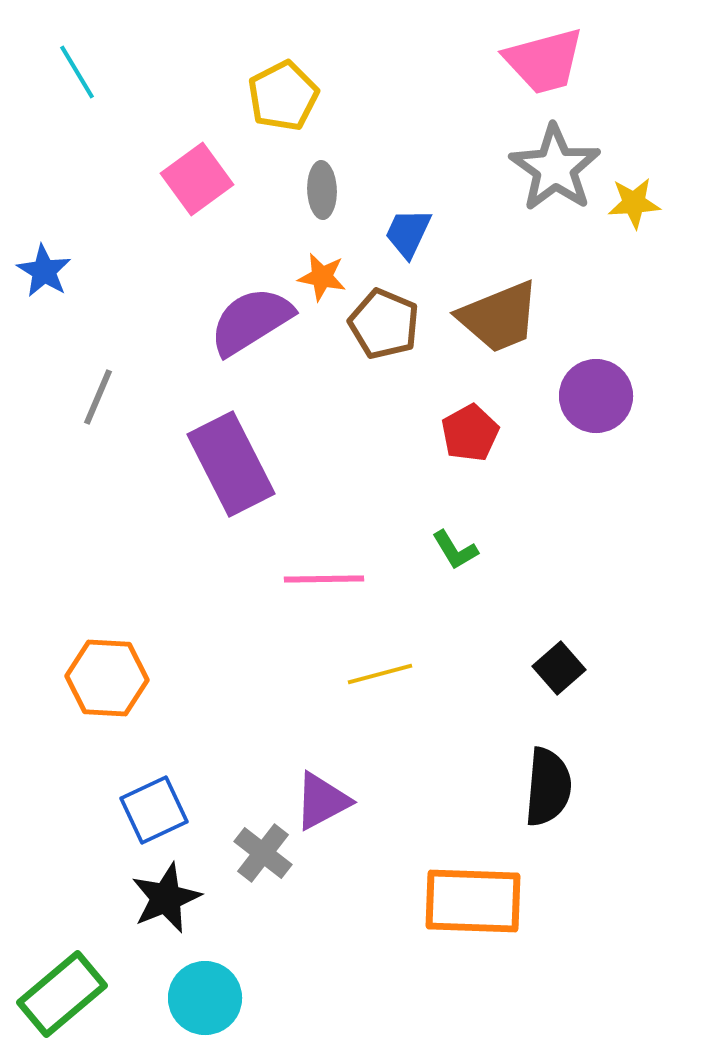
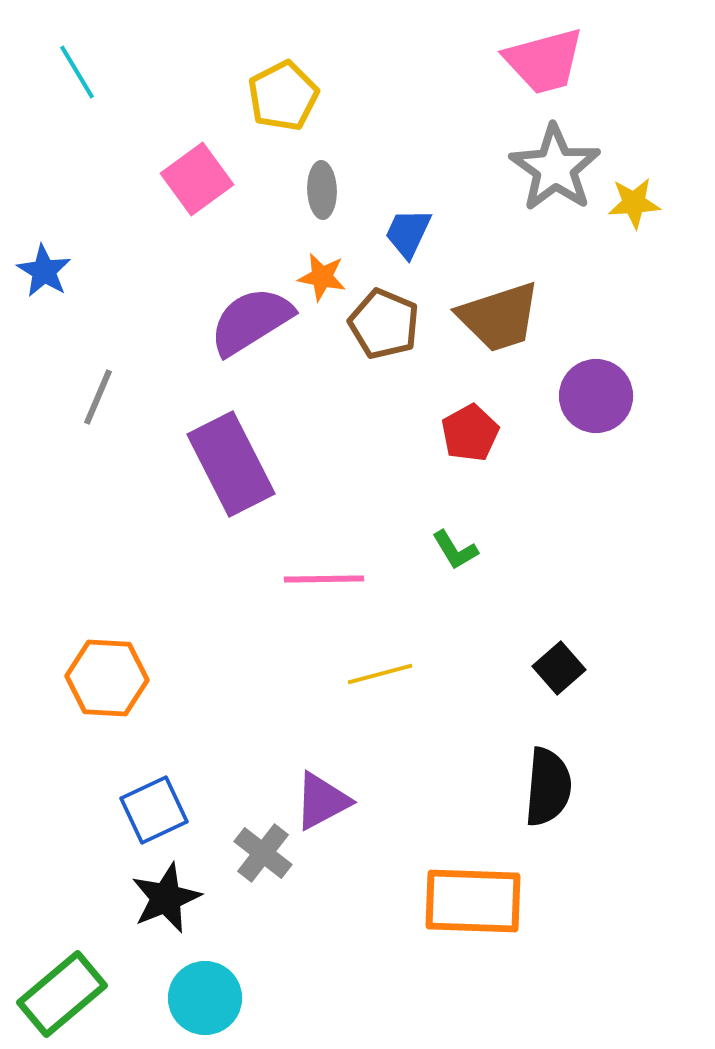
brown trapezoid: rotated 4 degrees clockwise
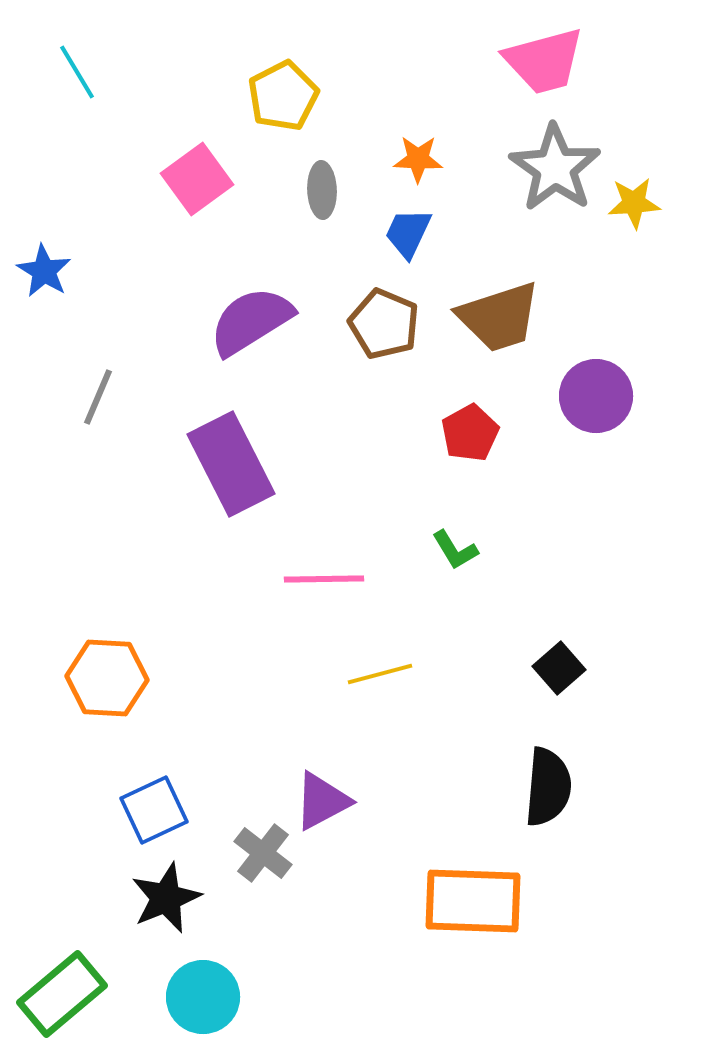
orange star: moved 96 px right, 118 px up; rotated 9 degrees counterclockwise
cyan circle: moved 2 px left, 1 px up
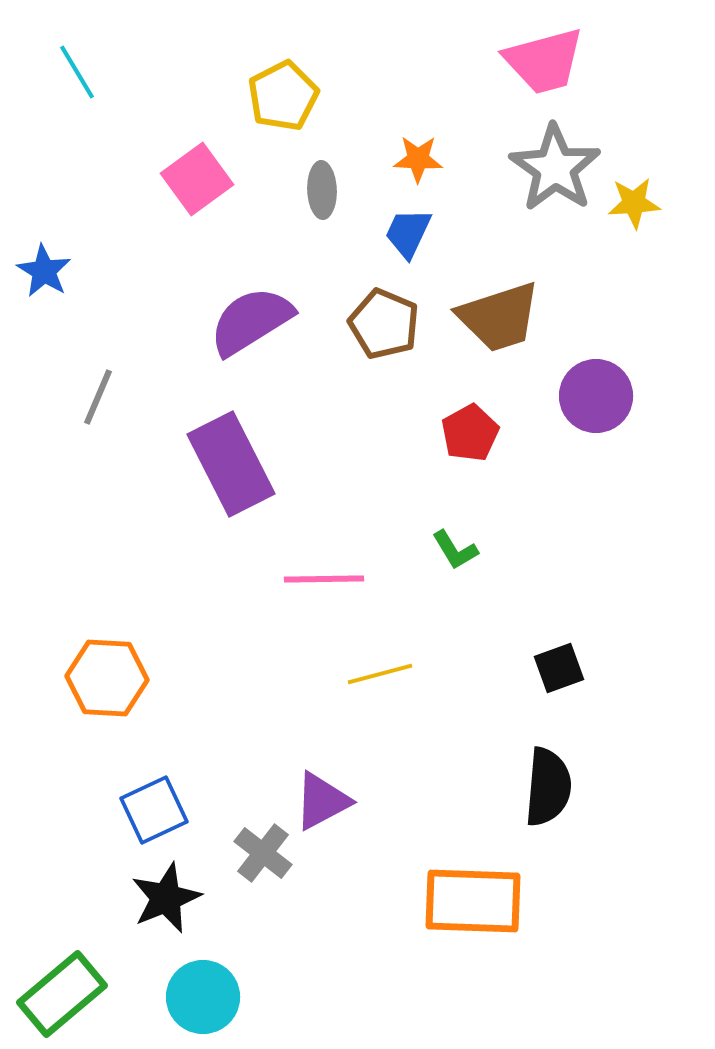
black square: rotated 21 degrees clockwise
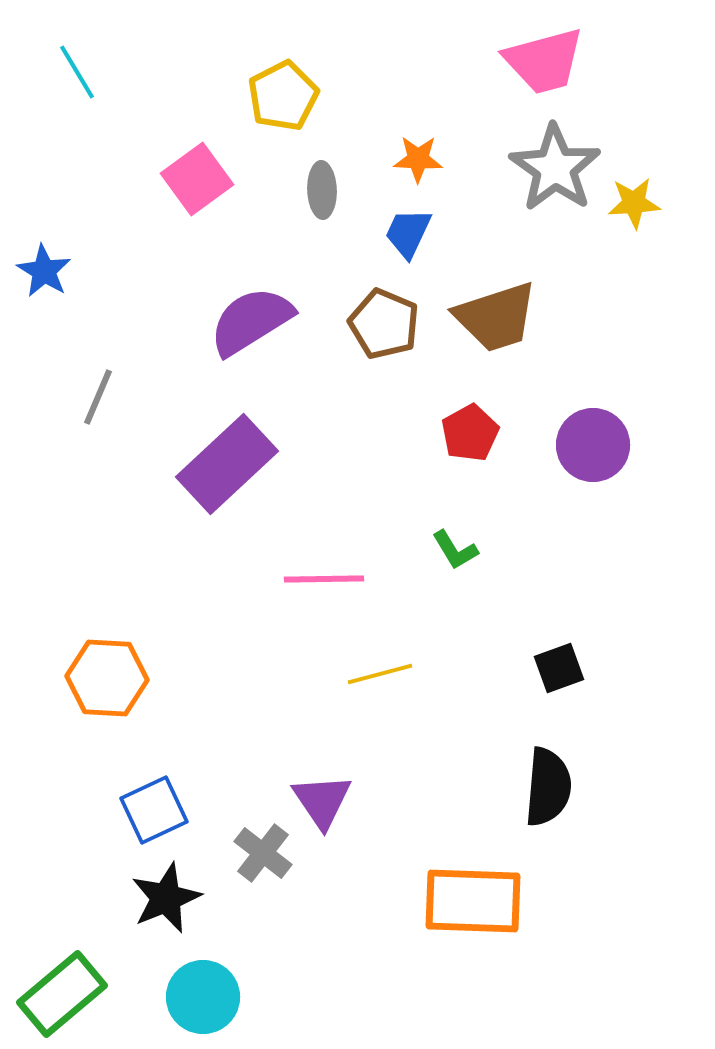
brown trapezoid: moved 3 px left
purple circle: moved 3 px left, 49 px down
purple rectangle: moved 4 px left; rotated 74 degrees clockwise
purple triangle: rotated 36 degrees counterclockwise
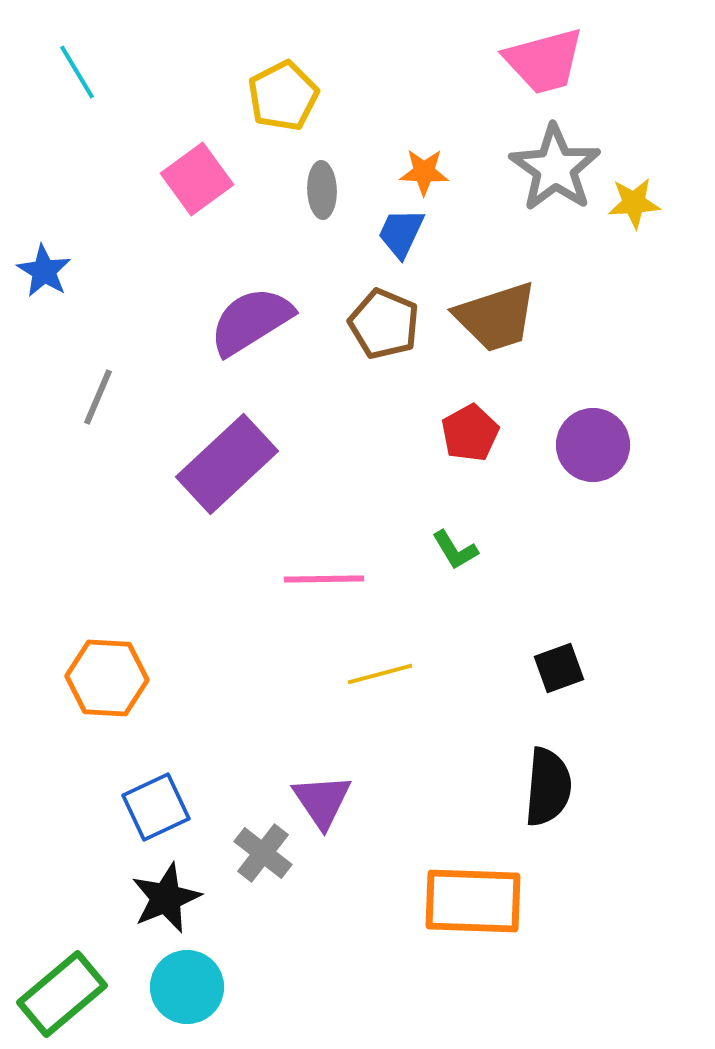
orange star: moved 6 px right, 13 px down
blue trapezoid: moved 7 px left
blue square: moved 2 px right, 3 px up
cyan circle: moved 16 px left, 10 px up
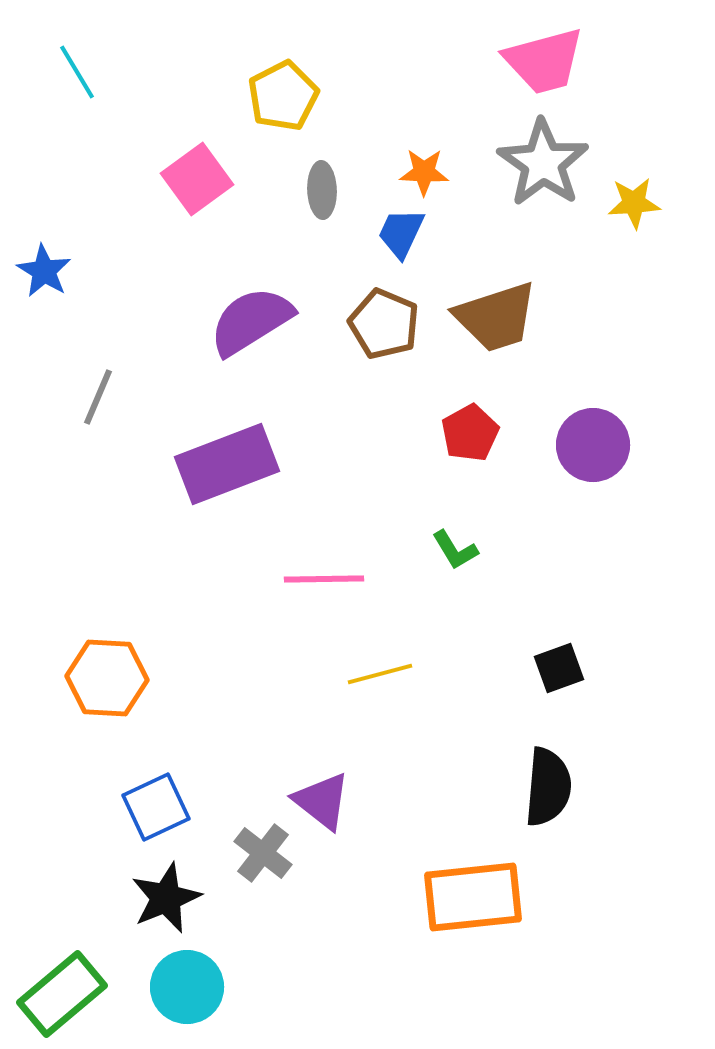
gray star: moved 12 px left, 5 px up
purple rectangle: rotated 22 degrees clockwise
purple triangle: rotated 18 degrees counterclockwise
orange rectangle: moved 4 px up; rotated 8 degrees counterclockwise
